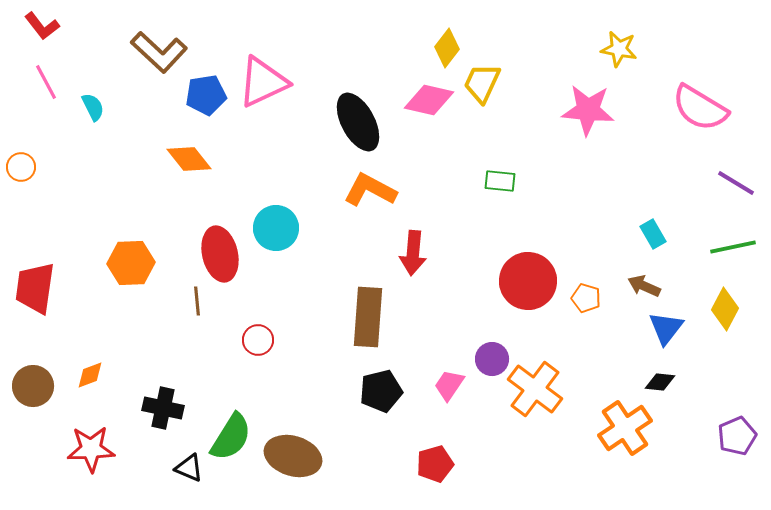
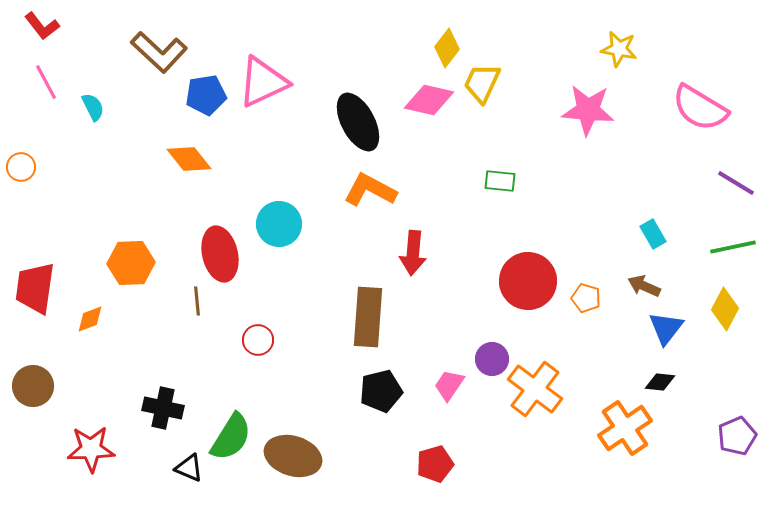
cyan circle at (276, 228): moved 3 px right, 4 px up
orange diamond at (90, 375): moved 56 px up
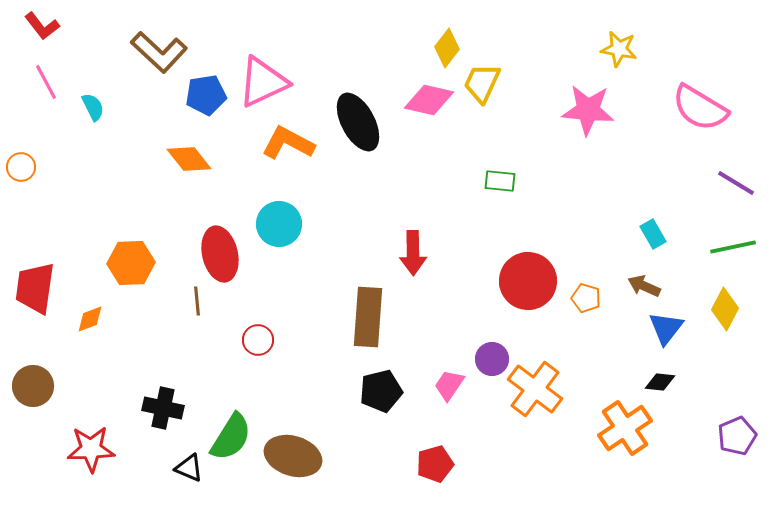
orange L-shape at (370, 190): moved 82 px left, 47 px up
red arrow at (413, 253): rotated 6 degrees counterclockwise
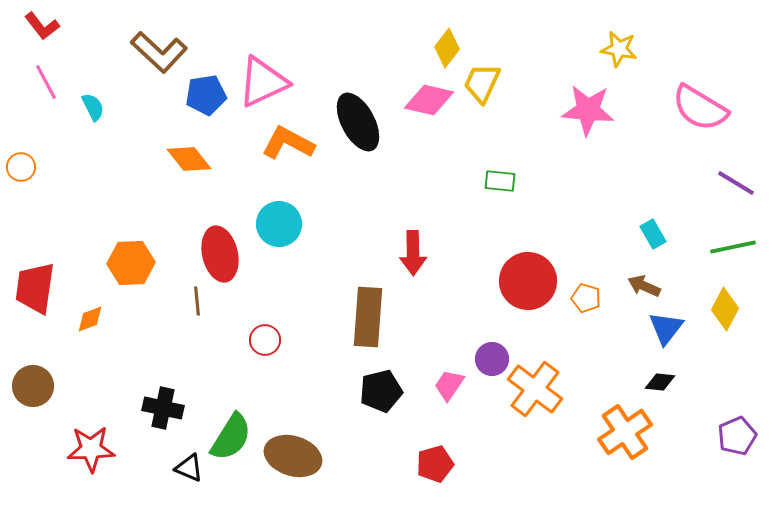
red circle at (258, 340): moved 7 px right
orange cross at (625, 428): moved 4 px down
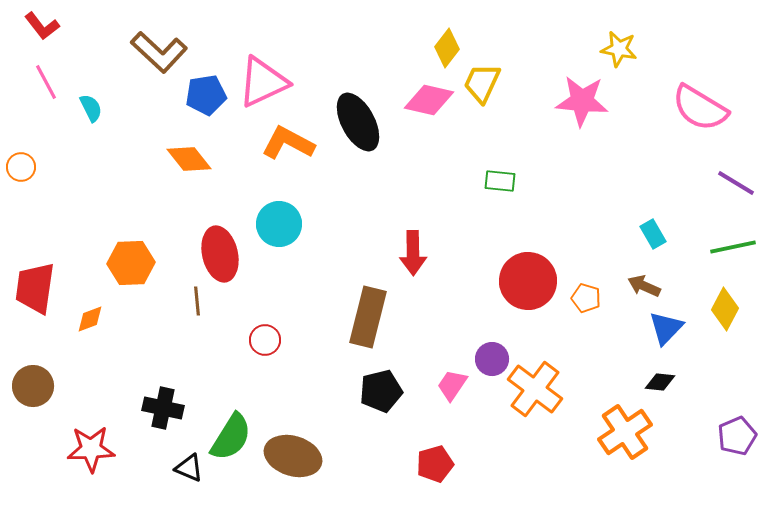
cyan semicircle at (93, 107): moved 2 px left, 1 px down
pink star at (588, 110): moved 6 px left, 9 px up
brown rectangle at (368, 317): rotated 10 degrees clockwise
blue triangle at (666, 328): rotated 6 degrees clockwise
pink trapezoid at (449, 385): moved 3 px right
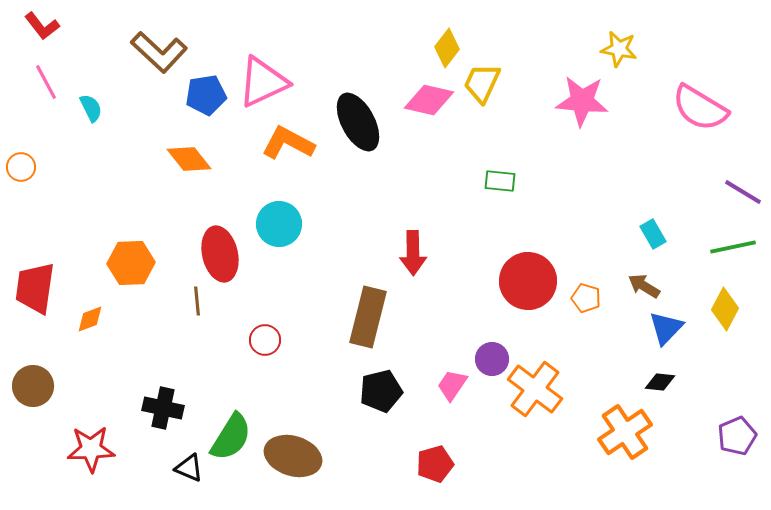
purple line at (736, 183): moved 7 px right, 9 px down
brown arrow at (644, 286): rotated 8 degrees clockwise
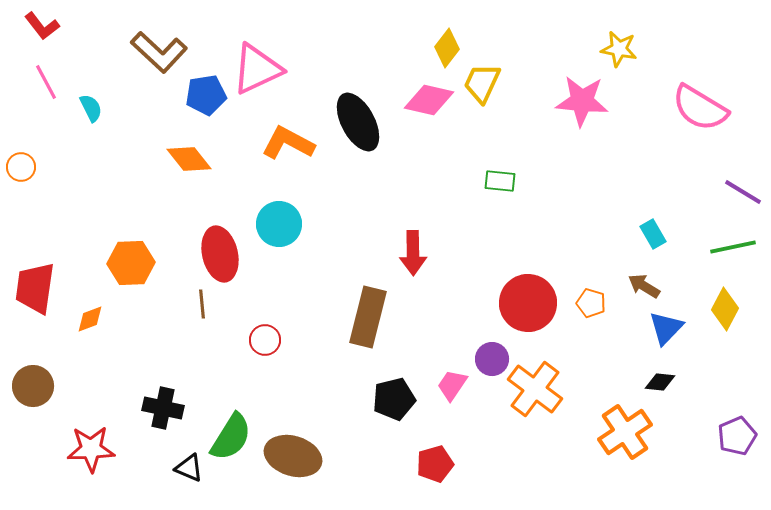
pink triangle at (263, 82): moved 6 px left, 13 px up
red circle at (528, 281): moved 22 px down
orange pentagon at (586, 298): moved 5 px right, 5 px down
brown line at (197, 301): moved 5 px right, 3 px down
black pentagon at (381, 391): moved 13 px right, 8 px down
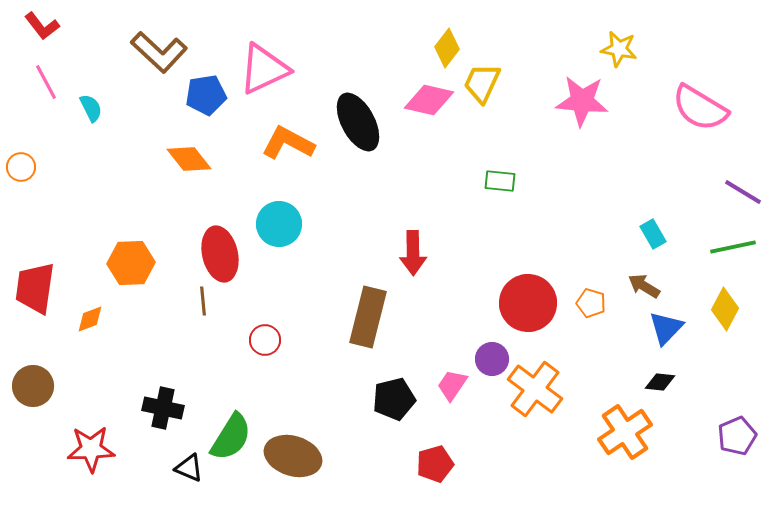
pink triangle at (257, 69): moved 7 px right
brown line at (202, 304): moved 1 px right, 3 px up
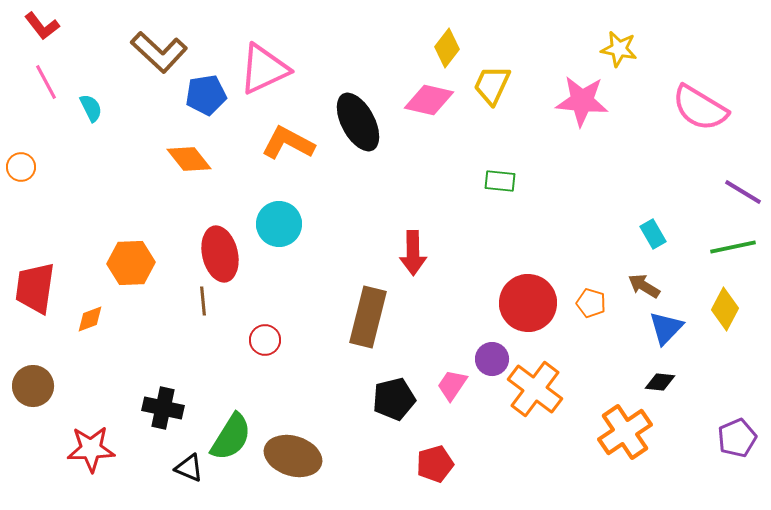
yellow trapezoid at (482, 83): moved 10 px right, 2 px down
purple pentagon at (737, 436): moved 2 px down
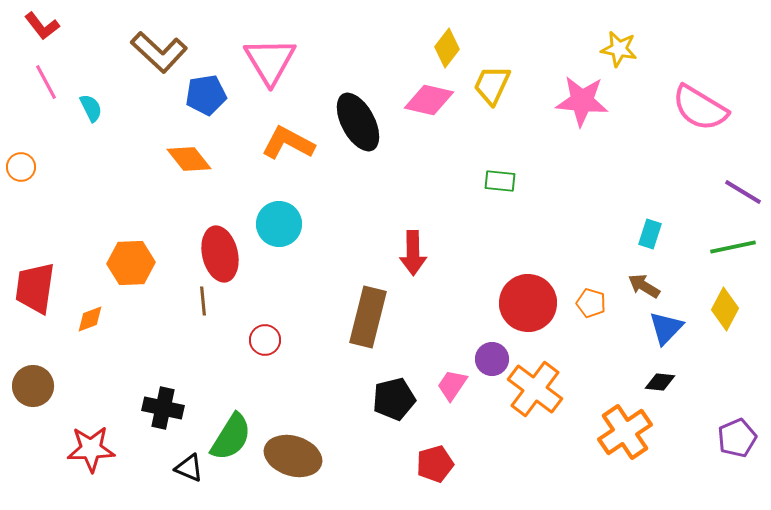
pink triangle at (264, 69): moved 6 px right, 8 px up; rotated 36 degrees counterclockwise
cyan rectangle at (653, 234): moved 3 px left; rotated 48 degrees clockwise
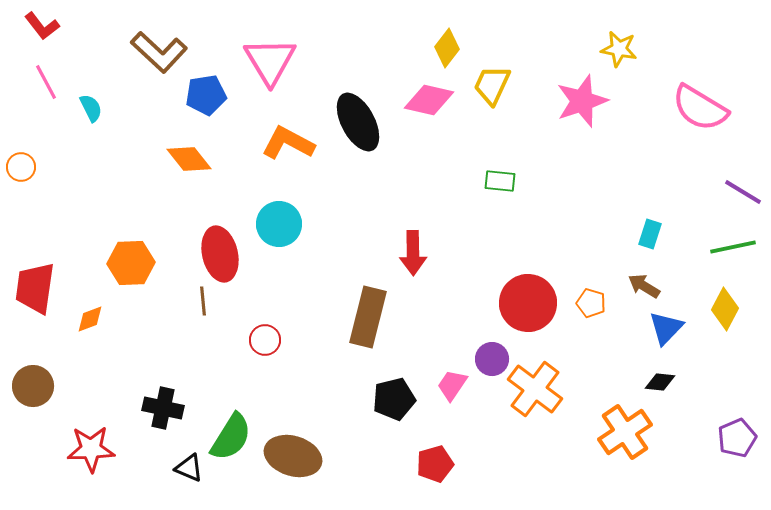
pink star at (582, 101): rotated 24 degrees counterclockwise
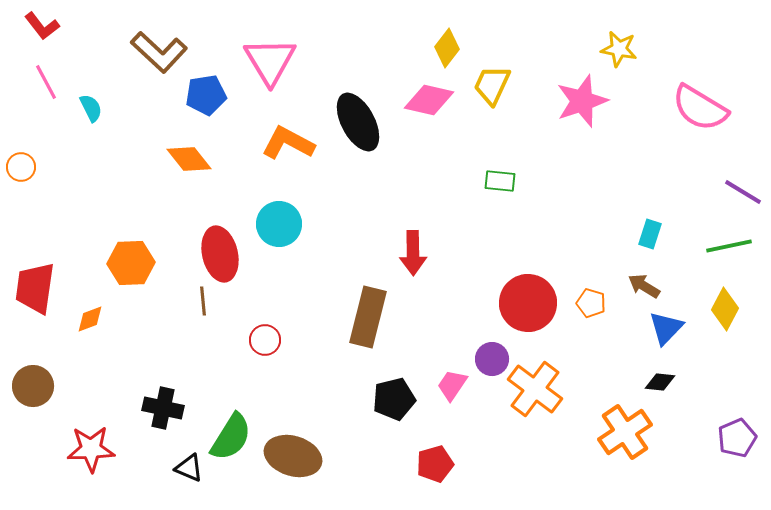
green line at (733, 247): moved 4 px left, 1 px up
